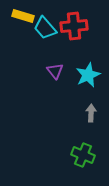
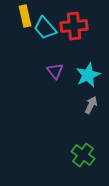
yellow rectangle: moved 2 px right; rotated 60 degrees clockwise
gray arrow: moved 8 px up; rotated 24 degrees clockwise
green cross: rotated 15 degrees clockwise
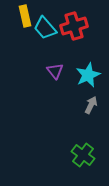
red cross: rotated 12 degrees counterclockwise
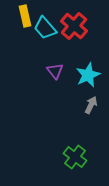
red cross: rotated 32 degrees counterclockwise
green cross: moved 8 px left, 2 px down
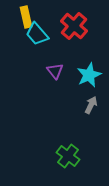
yellow rectangle: moved 1 px right, 1 px down
cyan trapezoid: moved 8 px left, 6 px down
cyan star: moved 1 px right
green cross: moved 7 px left, 1 px up
